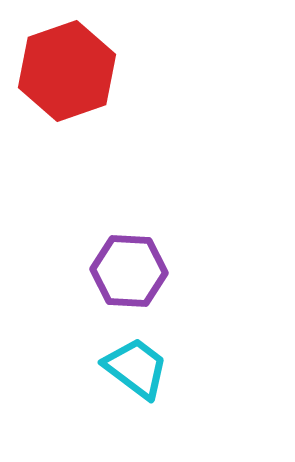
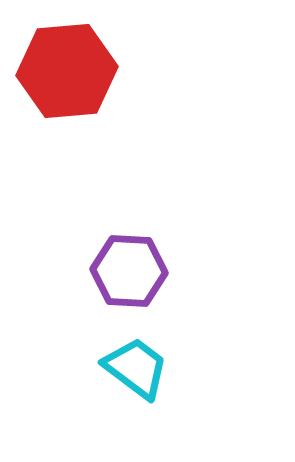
red hexagon: rotated 14 degrees clockwise
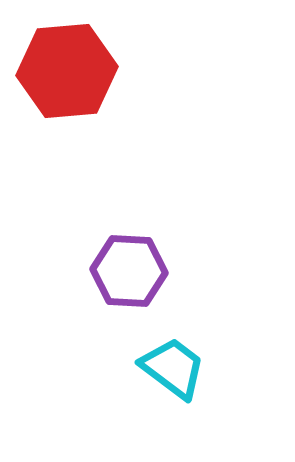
cyan trapezoid: moved 37 px right
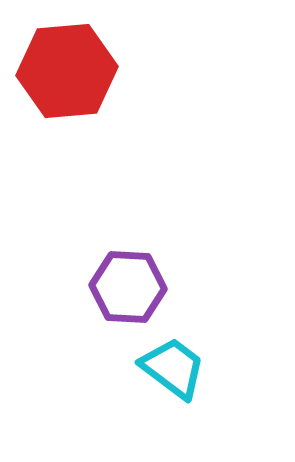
purple hexagon: moved 1 px left, 16 px down
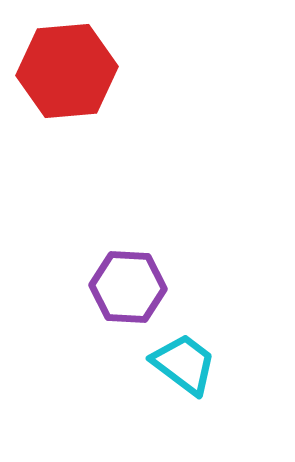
cyan trapezoid: moved 11 px right, 4 px up
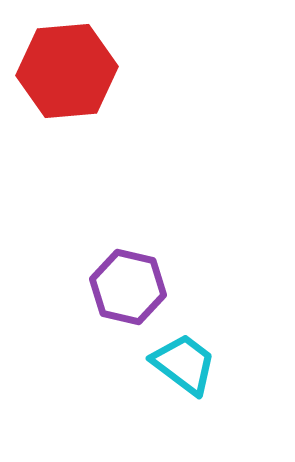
purple hexagon: rotated 10 degrees clockwise
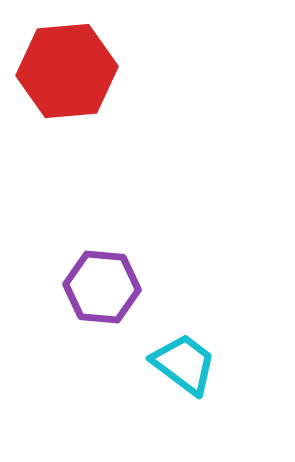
purple hexagon: moved 26 px left; rotated 8 degrees counterclockwise
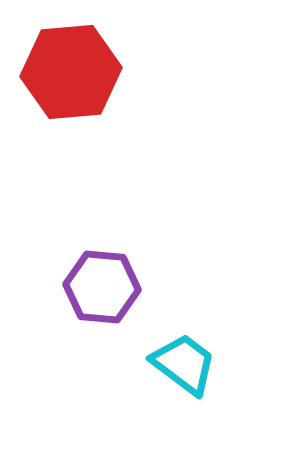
red hexagon: moved 4 px right, 1 px down
